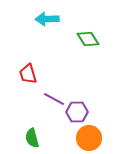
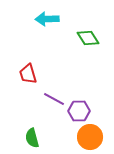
green diamond: moved 1 px up
purple hexagon: moved 2 px right, 1 px up
orange circle: moved 1 px right, 1 px up
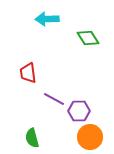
red trapezoid: moved 1 px up; rotated 10 degrees clockwise
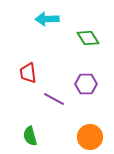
purple hexagon: moved 7 px right, 27 px up
green semicircle: moved 2 px left, 2 px up
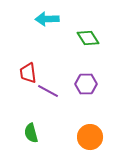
purple line: moved 6 px left, 8 px up
green semicircle: moved 1 px right, 3 px up
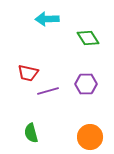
red trapezoid: rotated 70 degrees counterclockwise
purple line: rotated 45 degrees counterclockwise
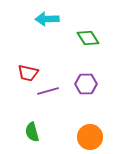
green semicircle: moved 1 px right, 1 px up
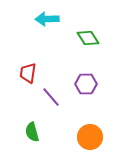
red trapezoid: rotated 85 degrees clockwise
purple line: moved 3 px right, 6 px down; rotated 65 degrees clockwise
